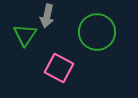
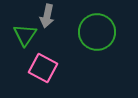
pink square: moved 16 px left
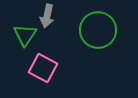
green circle: moved 1 px right, 2 px up
